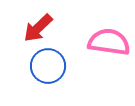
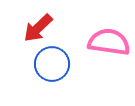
blue circle: moved 4 px right, 2 px up
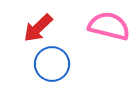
pink semicircle: moved 16 px up; rotated 6 degrees clockwise
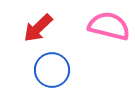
blue circle: moved 6 px down
